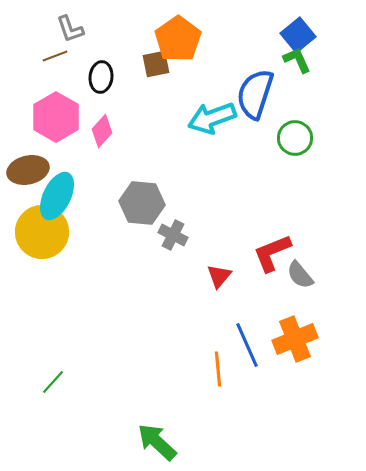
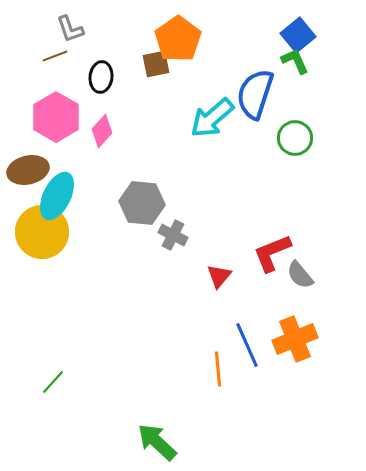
green L-shape: moved 2 px left, 1 px down
cyan arrow: rotated 21 degrees counterclockwise
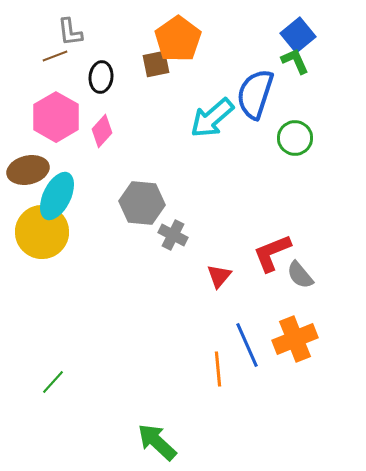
gray L-shape: moved 3 px down; rotated 12 degrees clockwise
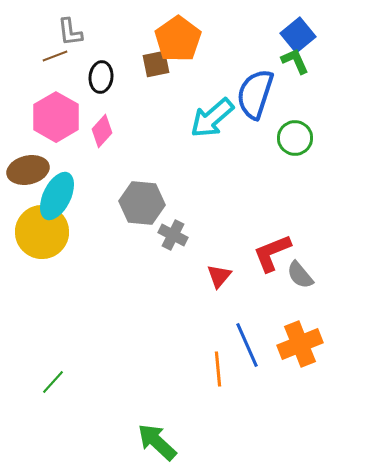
orange cross: moved 5 px right, 5 px down
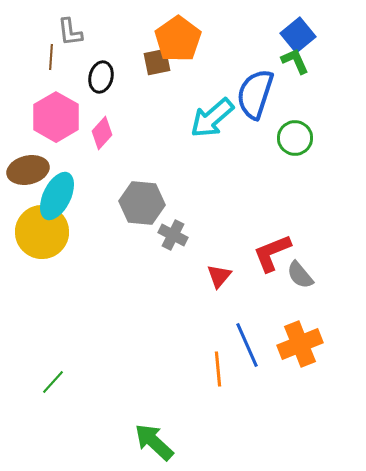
brown line: moved 4 px left, 1 px down; rotated 65 degrees counterclockwise
brown square: moved 1 px right, 2 px up
black ellipse: rotated 8 degrees clockwise
pink diamond: moved 2 px down
green arrow: moved 3 px left
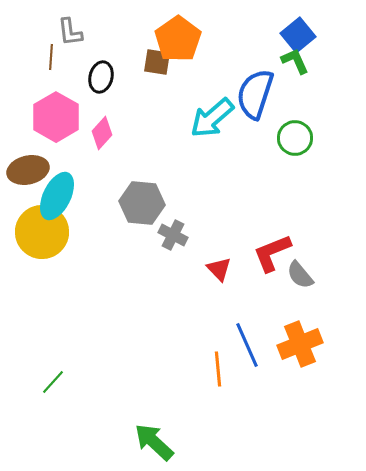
brown square: rotated 20 degrees clockwise
red triangle: moved 7 px up; rotated 24 degrees counterclockwise
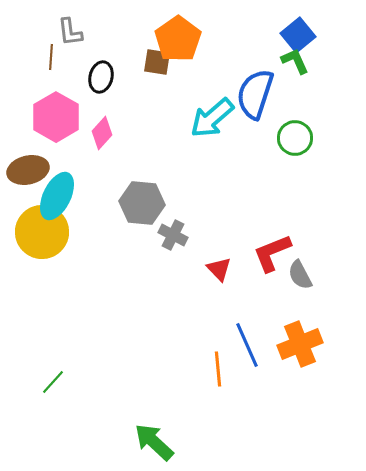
gray semicircle: rotated 12 degrees clockwise
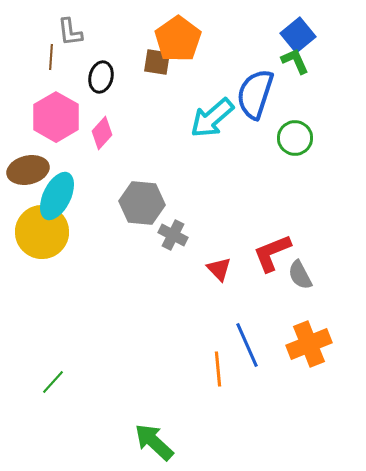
orange cross: moved 9 px right
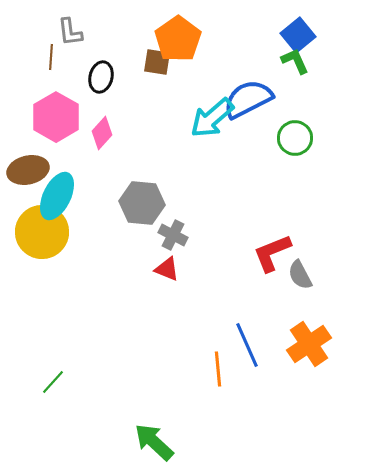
blue semicircle: moved 7 px left, 5 px down; rotated 45 degrees clockwise
red triangle: moved 52 px left; rotated 24 degrees counterclockwise
orange cross: rotated 12 degrees counterclockwise
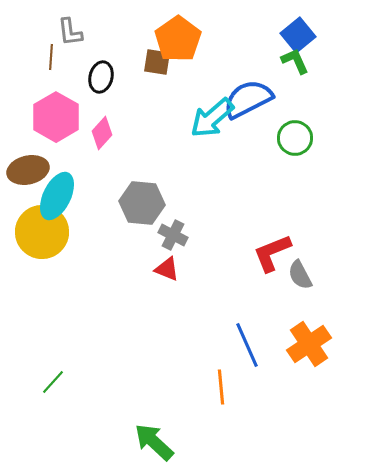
orange line: moved 3 px right, 18 px down
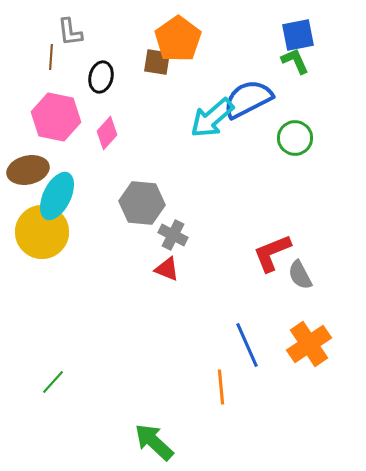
blue square: rotated 28 degrees clockwise
pink hexagon: rotated 18 degrees counterclockwise
pink diamond: moved 5 px right
